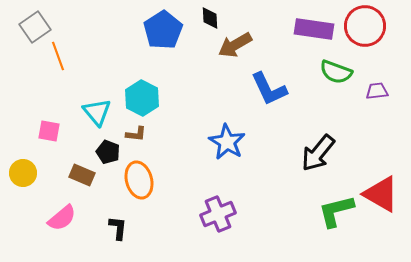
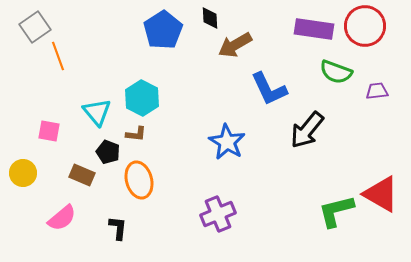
black arrow: moved 11 px left, 23 px up
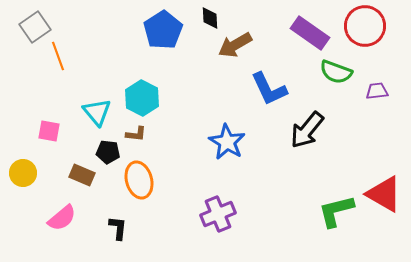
purple rectangle: moved 4 px left, 4 px down; rotated 27 degrees clockwise
black pentagon: rotated 15 degrees counterclockwise
red triangle: moved 3 px right
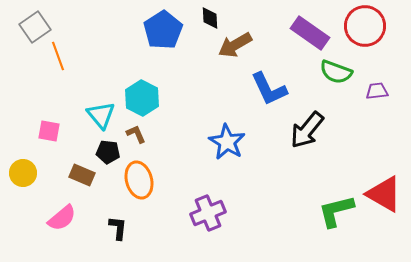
cyan triangle: moved 4 px right, 3 px down
brown L-shape: rotated 120 degrees counterclockwise
purple cross: moved 10 px left, 1 px up
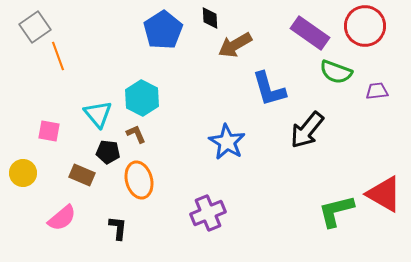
blue L-shape: rotated 9 degrees clockwise
cyan triangle: moved 3 px left, 1 px up
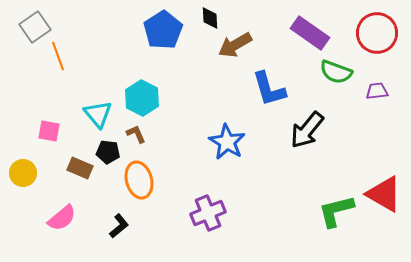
red circle: moved 12 px right, 7 px down
brown rectangle: moved 2 px left, 7 px up
black L-shape: moved 1 px right, 2 px up; rotated 45 degrees clockwise
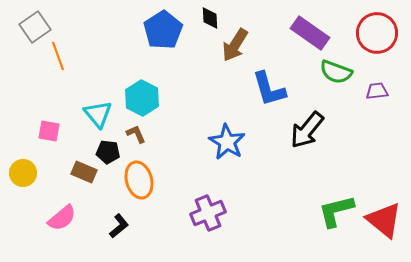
brown arrow: rotated 28 degrees counterclockwise
brown rectangle: moved 4 px right, 4 px down
red triangle: moved 26 px down; rotated 9 degrees clockwise
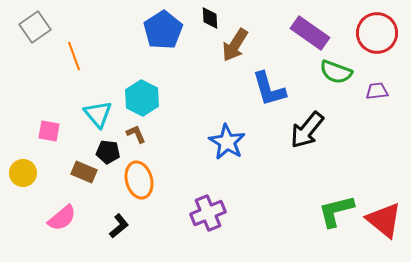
orange line: moved 16 px right
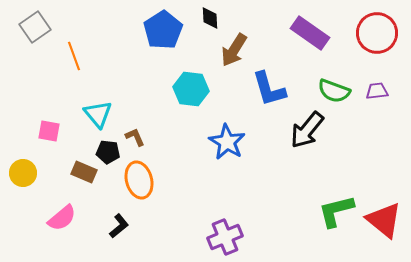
brown arrow: moved 1 px left, 5 px down
green semicircle: moved 2 px left, 19 px down
cyan hexagon: moved 49 px right, 9 px up; rotated 20 degrees counterclockwise
brown L-shape: moved 1 px left, 3 px down
purple cross: moved 17 px right, 24 px down
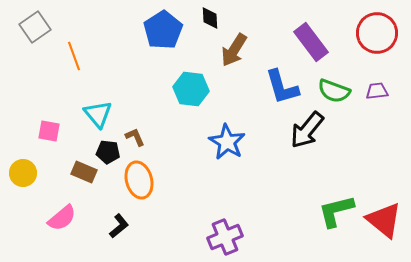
purple rectangle: moved 1 px right, 9 px down; rotated 18 degrees clockwise
blue L-shape: moved 13 px right, 2 px up
